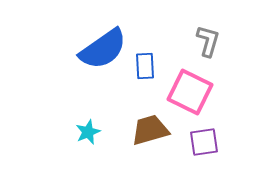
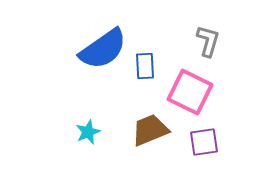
brown trapezoid: rotated 6 degrees counterclockwise
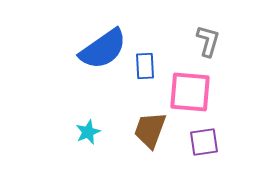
pink square: rotated 21 degrees counterclockwise
brown trapezoid: rotated 48 degrees counterclockwise
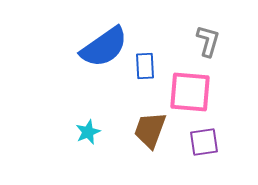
blue semicircle: moved 1 px right, 2 px up
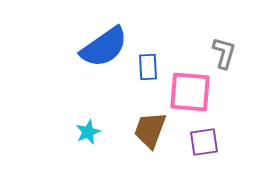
gray L-shape: moved 16 px right, 12 px down
blue rectangle: moved 3 px right, 1 px down
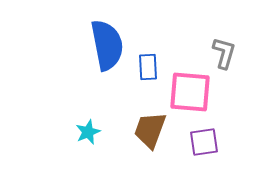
blue semicircle: moved 3 px right, 2 px up; rotated 66 degrees counterclockwise
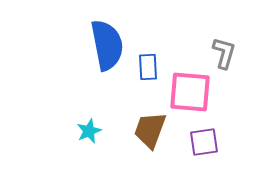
cyan star: moved 1 px right, 1 px up
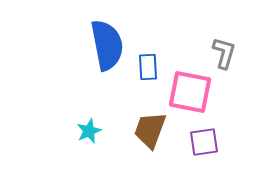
pink square: rotated 6 degrees clockwise
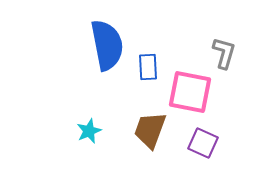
purple square: moved 1 px left, 1 px down; rotated 32 degrees clockwise
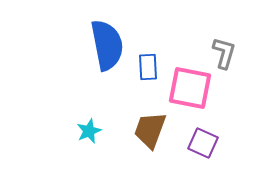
pink square: moved 4 px up
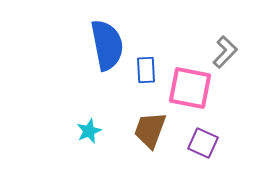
gray L-shape: moved 1 px right, 1 px up; rotated 28 degrees clockwise
blue rectangle: moved 2 px left, 3 px down
